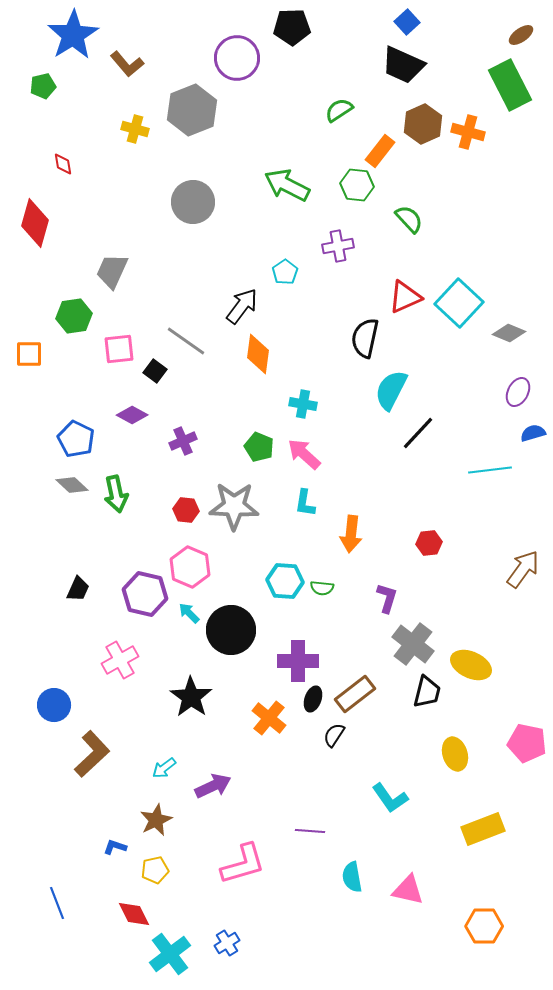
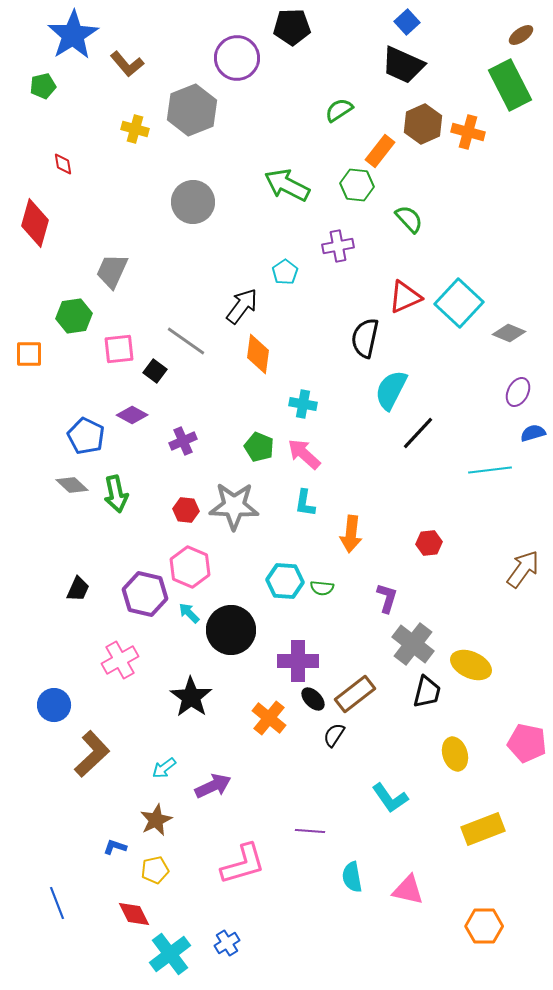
blue pentagon at (76, 439): moved 10 px right, 3 px up
black ellipse at (313, 699): rotated 65 degrees counterclockwise
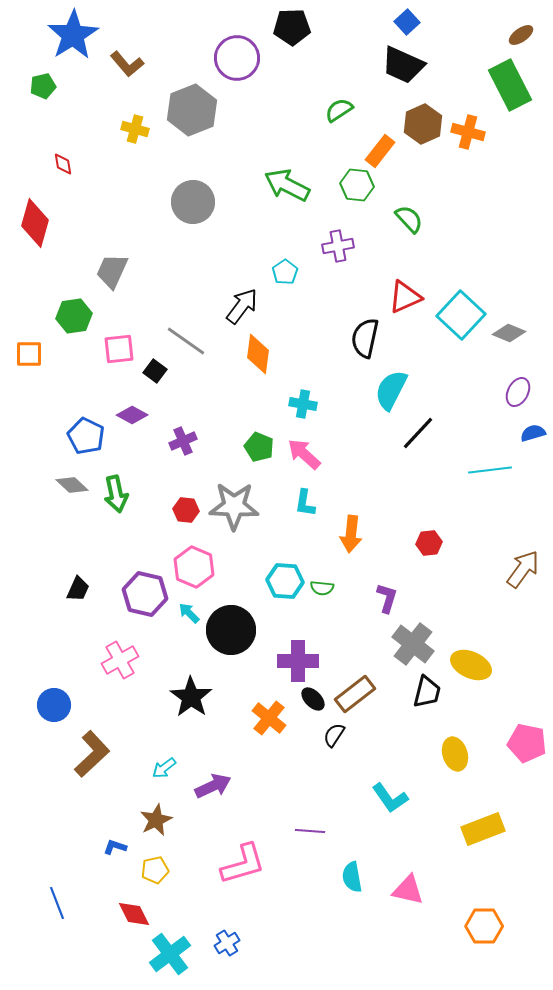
cyan square at (459, 303): moved 2 px right, 12 px down
pink hexagon at (190, 567): moved 4 px right
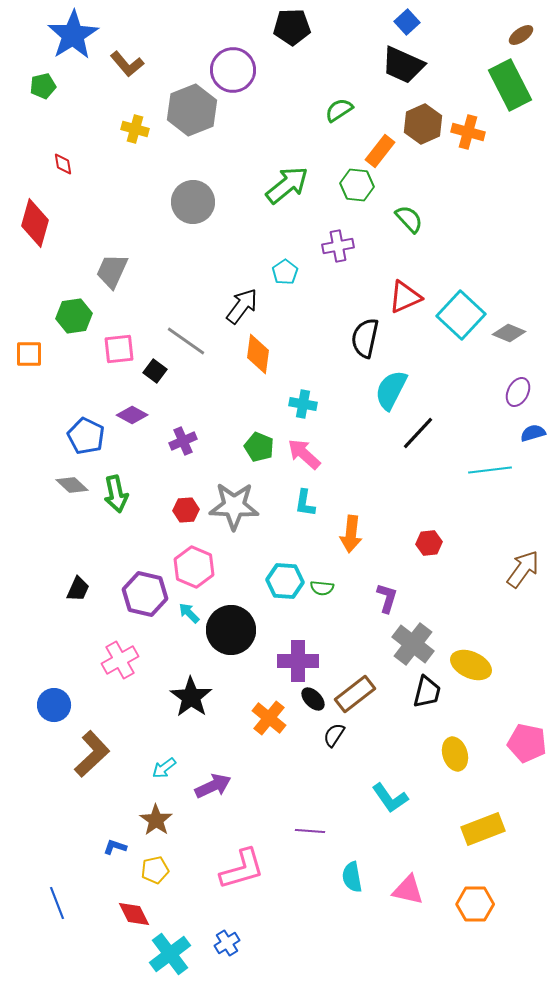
purple circle at (237, 58): moved 4 px left, 12 px down
green arrow at (287, 185): rotated 114 degrees clockwise
red hexagon at (186, 510): rotated 10 degrees counterclockwise
brown star at (156, 820): rotated 12 degrees counterclockwise
pink L-shape at (243, 864): moved 1 px left, 5 px down
orange hexagon at (484, 926): moved 9 px left, 22 px up
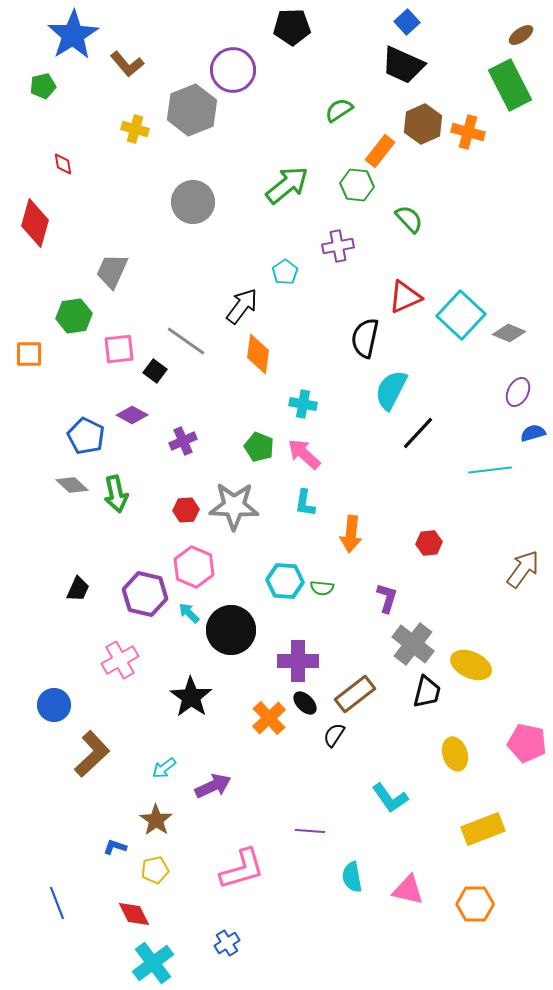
black ellipse at (313, 699): moved 8 px left, 4 px down
orange cross at (269, 718): rotated 8 degrees clockwise
cyan cross at (170, 954): moved 17 px left, 9 px down
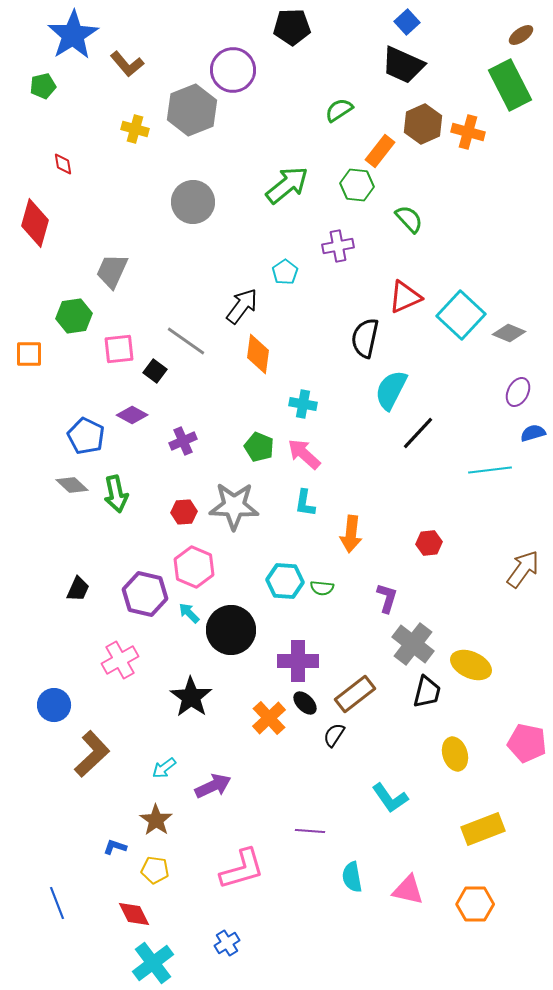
red hexagon at (186, 510): moved 2 px left, 2 px down
yellow pentagon at (155, 870): rotated 20 degrees clockwise
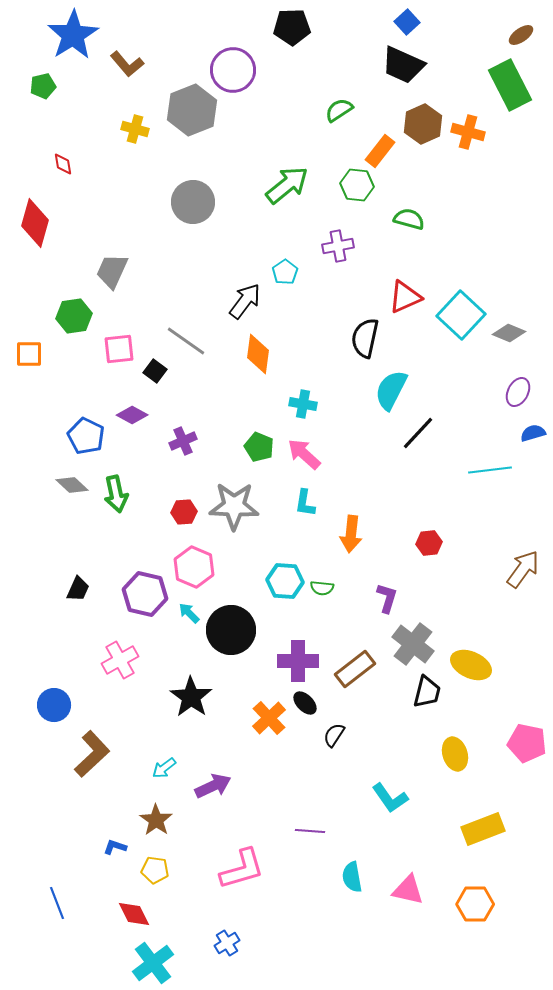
green semicircle at (409, 219): rotated 32 degrees counterclockwise
black arrow at (242, 306): moved 3 px right, 5 px up
brown rectangle at (355, 694): moved 25 px up
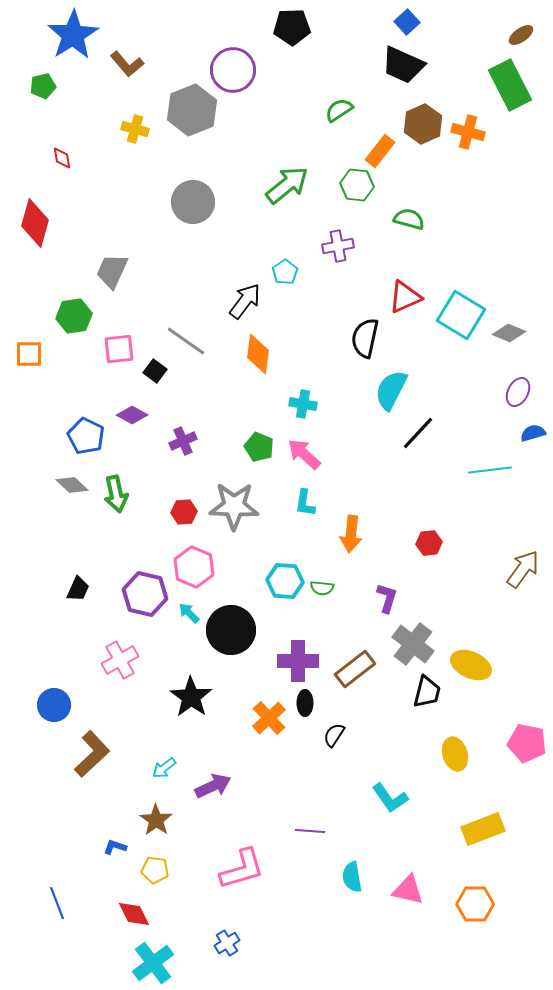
red diamond at (63, 164): moved 1 px left, 6 px up
cyan square at (461, 315): rotated 12 degrees counterclockwise
black ellipse at (305, 703): rotated 45 degrees clockwise
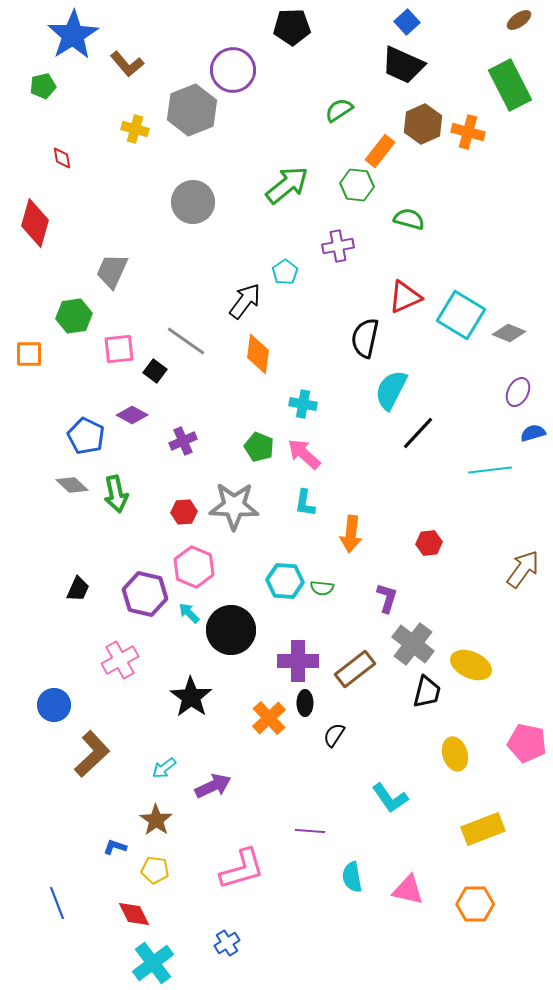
brown ellipse at (521, 35): moved 2 px left, 15 px up
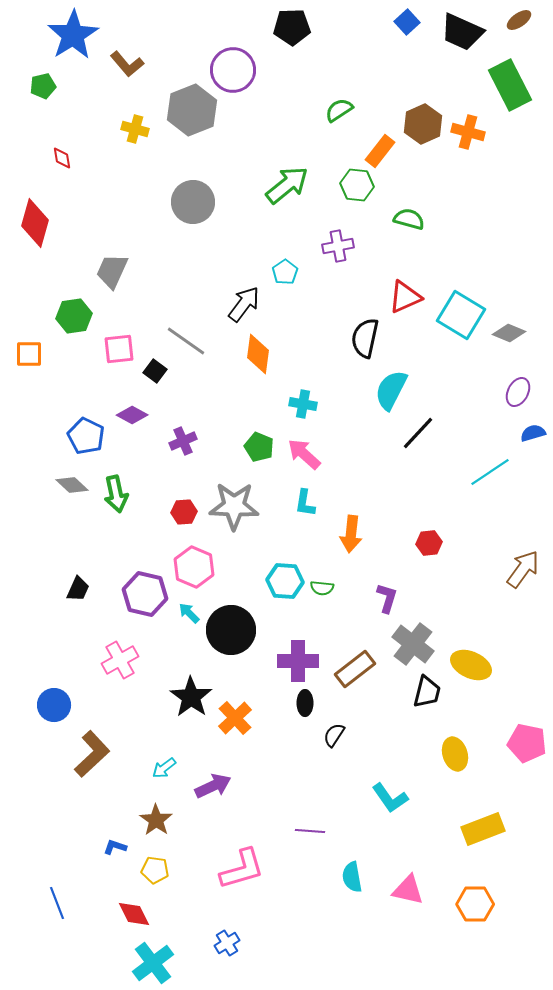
black trapezoid at (403, 65): moved 59 px right, 33 px up
black arrow at (245, 301): moved 1 px left, 3 px down
cyan line at (490, 470): moved 2 px down; rotated 27 degrees counterclockwise
orange cross at (269, 718): moved 34 px left
